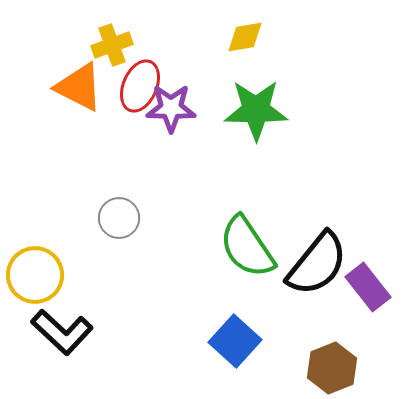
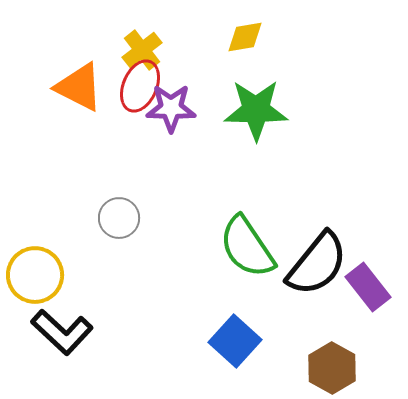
yellow cross: moved 30 px right, 5 px down; rotated 18 degrees counterclockwise
brown hexagon: rotated 9 degrees counterclockwise
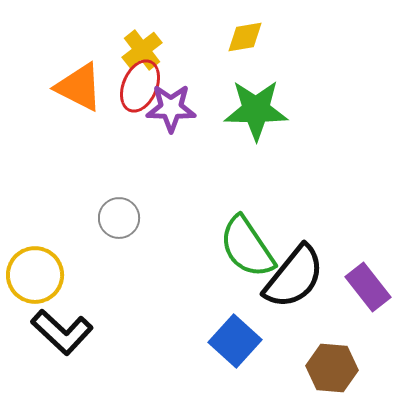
black semicircle: moved 23 px left, 13 px down
brown hexagon: rotated 24 degrees counterclockwise
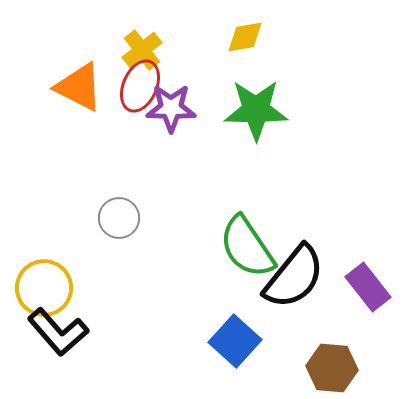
yellow circle: moved 9 px right, 13 px down
black L-shape: moved 4 px left; rotated 6 degrees clockwise
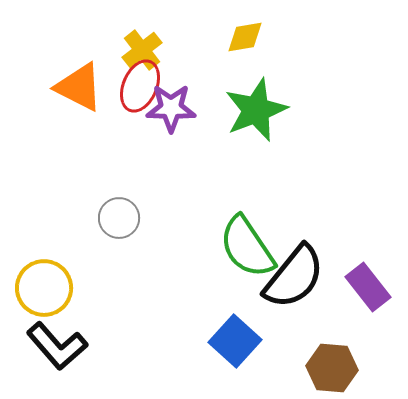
green star: rotated 22 degrees counterclockwise
black L-shape: moved 1 px left, 14 px down
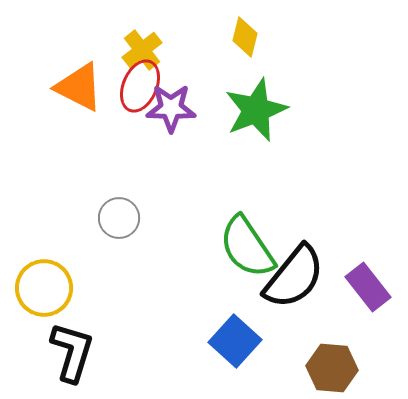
yellow diamond: rotated 66 degrees counterclockwise
black L-shape: moved 15 px right, 6 px down; rotated 122 degrees counterclockwise
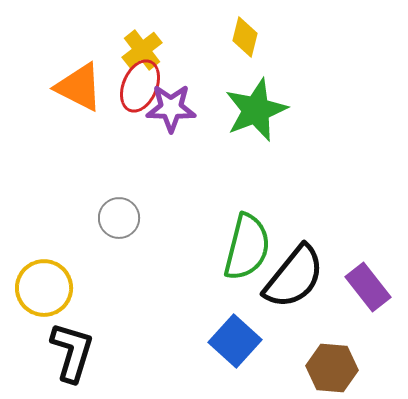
green semicircle: rotated 132 degrees counterclockwise
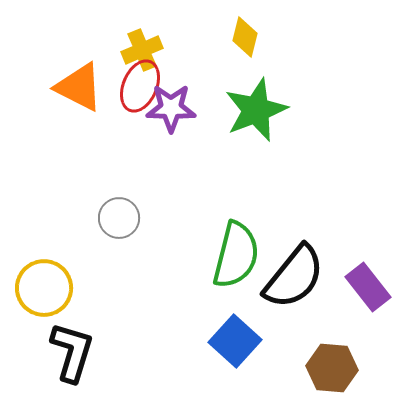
yellow cross: rotated 15 degrees clockwise
green semicircle: moved 11 px left, 8 px down
